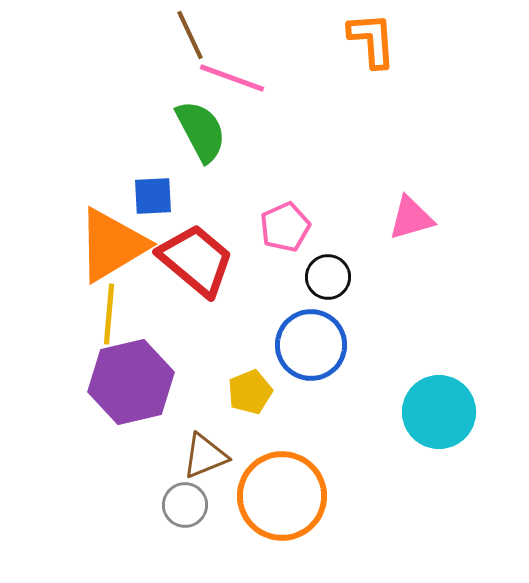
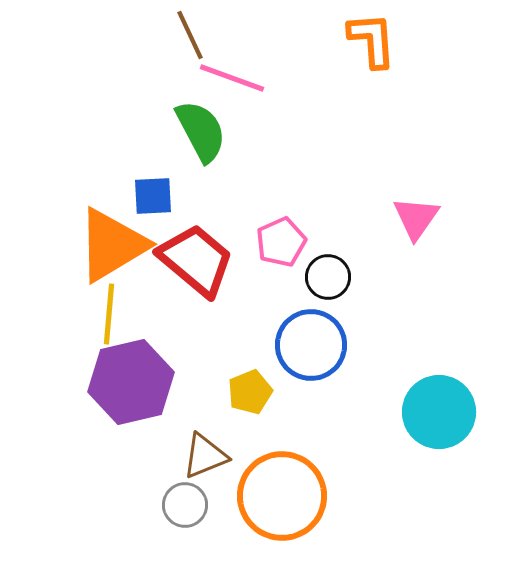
pink triangle: moved 5 px right; rotated 39 degrees counterclockwise
pink pentagon: moved 4 px left, 15 px down
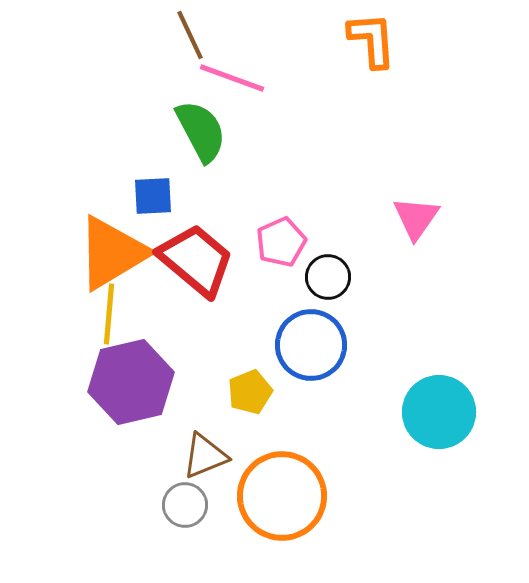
orange triangle: moved 8 px down
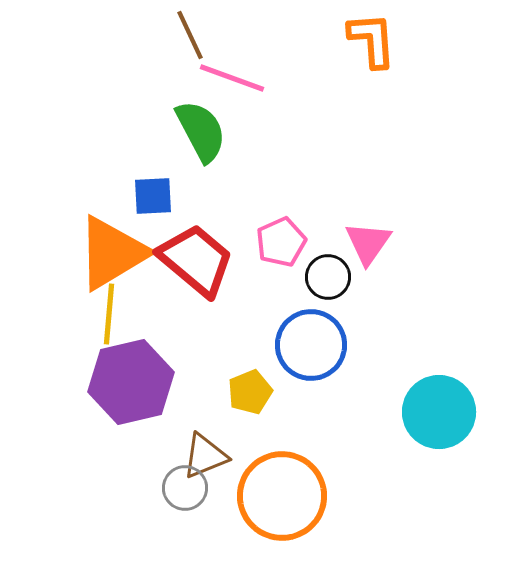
pink triangle: moved 48 px left, 25 px down
gray circle: moved 17 px up
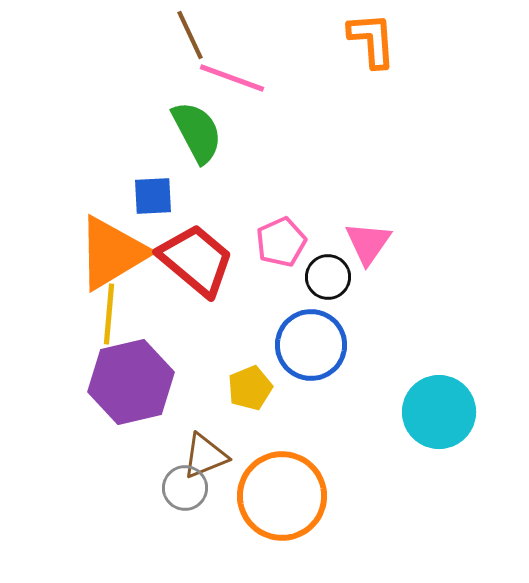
green semicircle: moved 4 px left, 1 px down
yellow pentagon: moved 4 px up
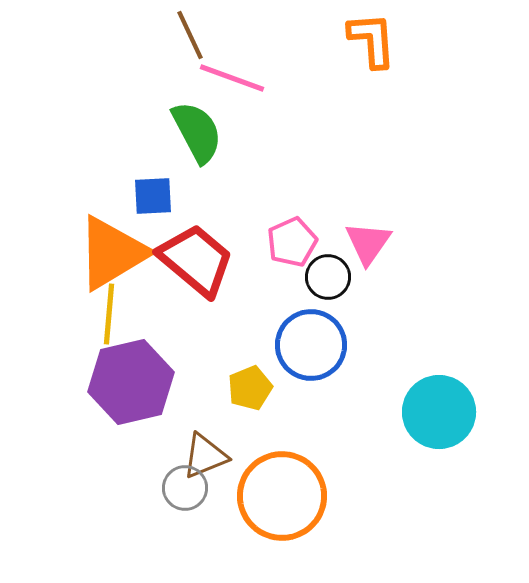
pink pentagon: moved 11 px right
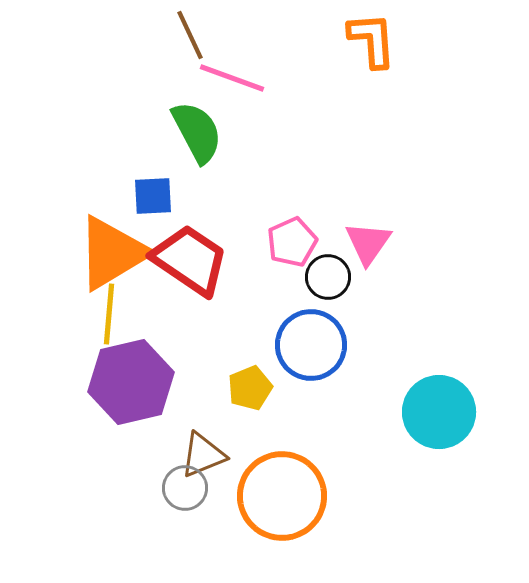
red trapezoid: moved 6 px left; rotated 6 degrees counterclockwise
brown triangle: moved 2 px left, 1 px up
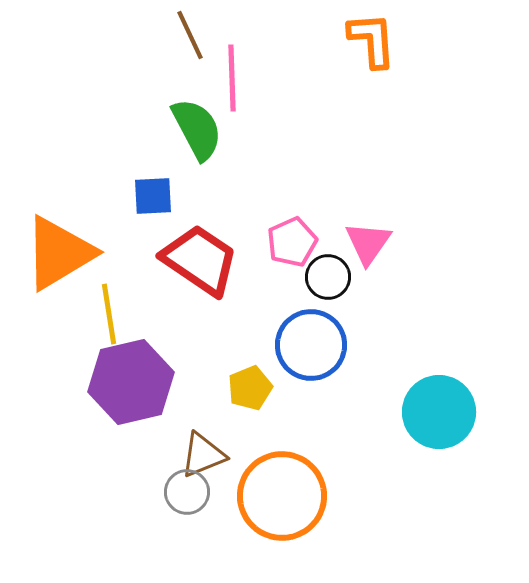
pink line: rotated 68 degrees clockwise
green semicircle: moved 3 px up
orange triangle: moved 53 px left
red trapezoid: moved 10 px right
yellow line: rotated 14 degrees counterclockwise
gray circle: moved 2 px right, 4 px down
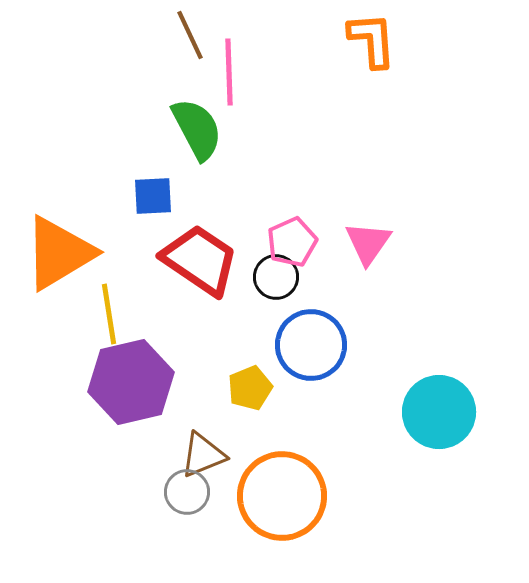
pink line: moved 3 px left, 6 px up
black circle: moved 52 px left
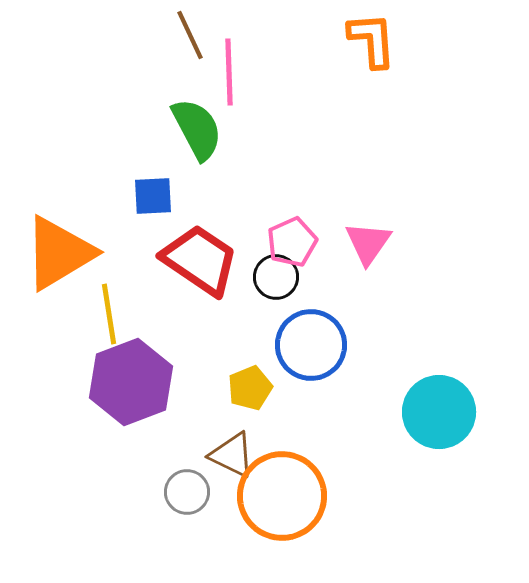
purple hexagon: rotated 8 degrees counterclockwise
brown triangle: moved 29 px right; rotated 48 degrees clockwise
